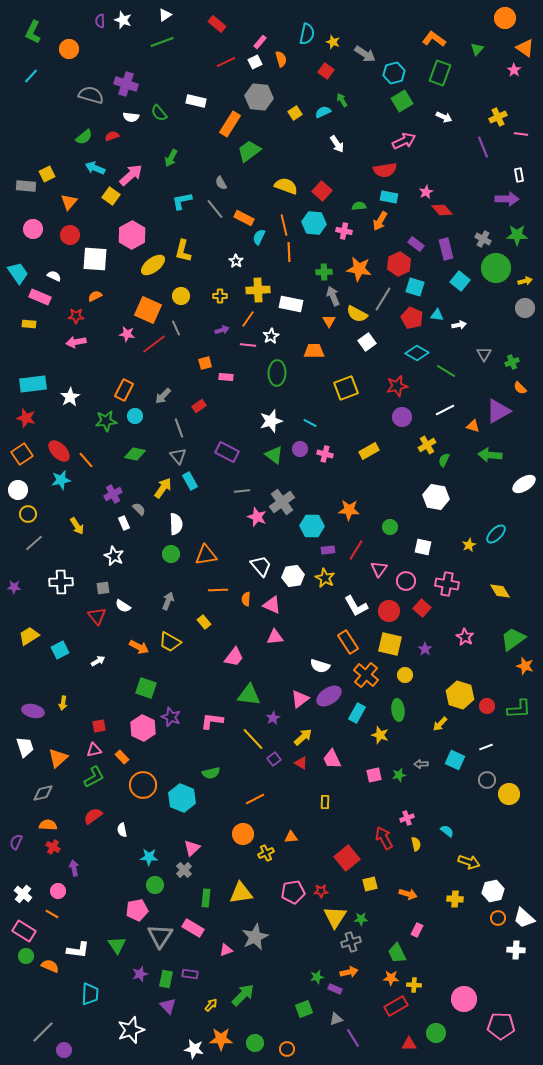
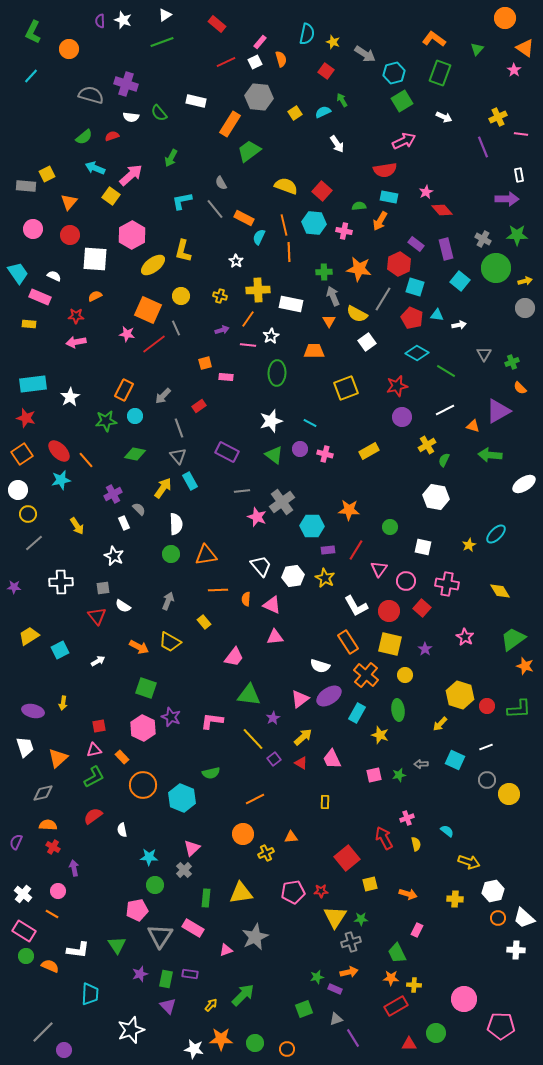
yellow cross at (220, 296): rotated 16 degrees clockwise
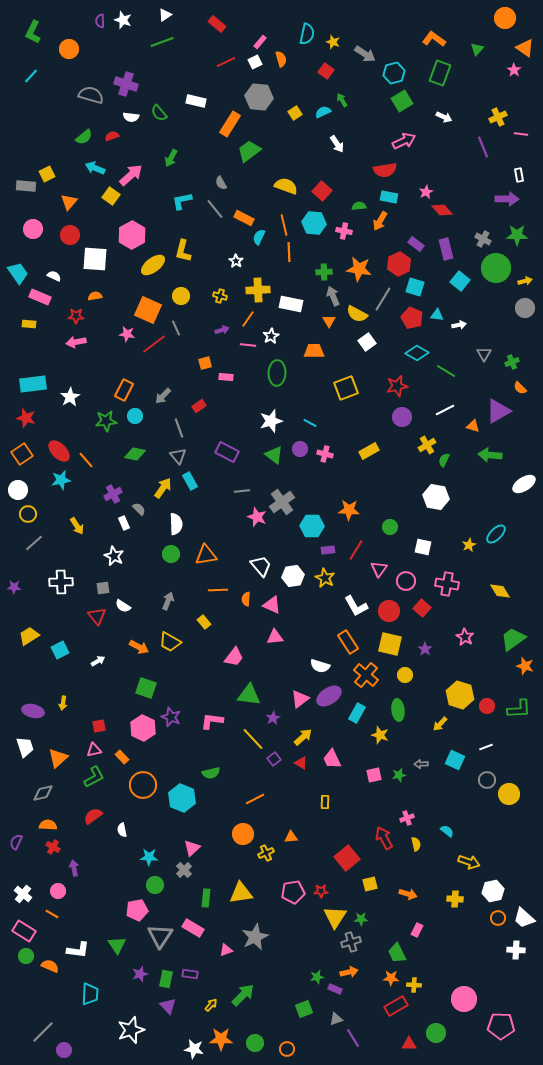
orange semicircle at (95, 296): rotated 16 degrees clockwise
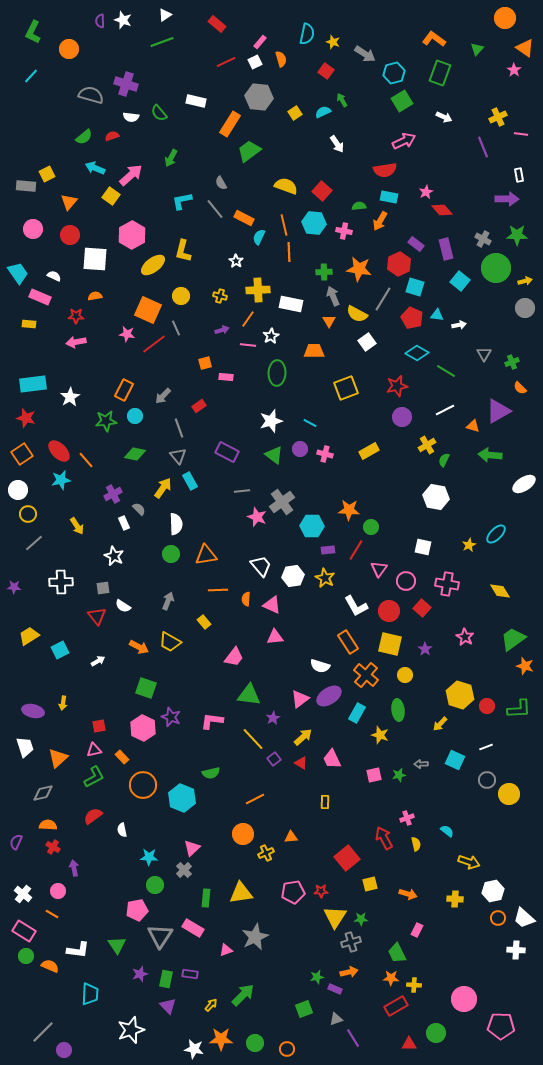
green circle at (390, 527): moved 19 px left
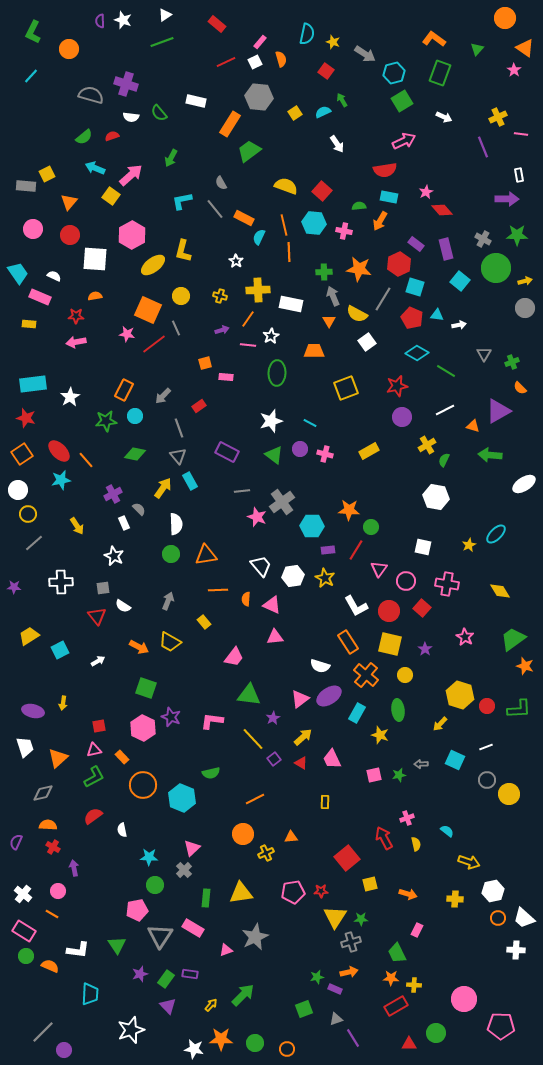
green rectangle at (166, 979): rotated 24 degrees clockwise
